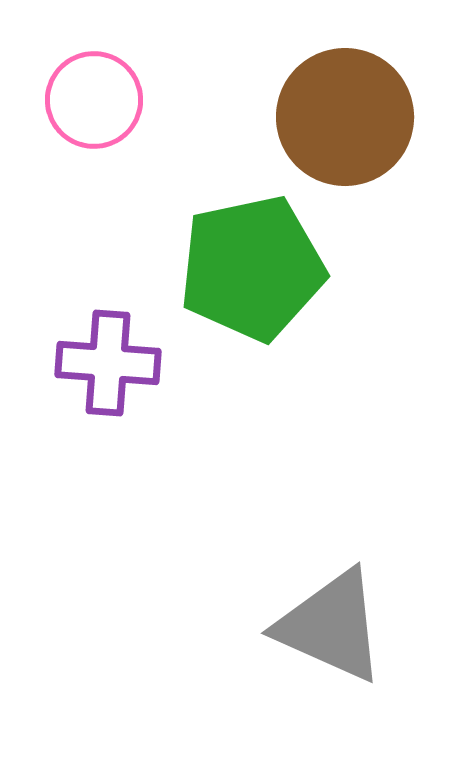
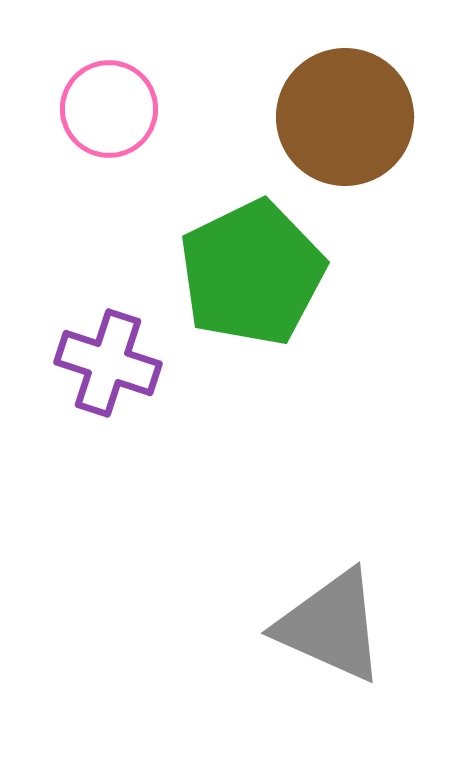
pink circle: moved 15 px right, 9 px down
green pentagon: moved 5 px down; rotated 14 degrees counterclockwise
purple cross: rotated 14 degrees clockwise
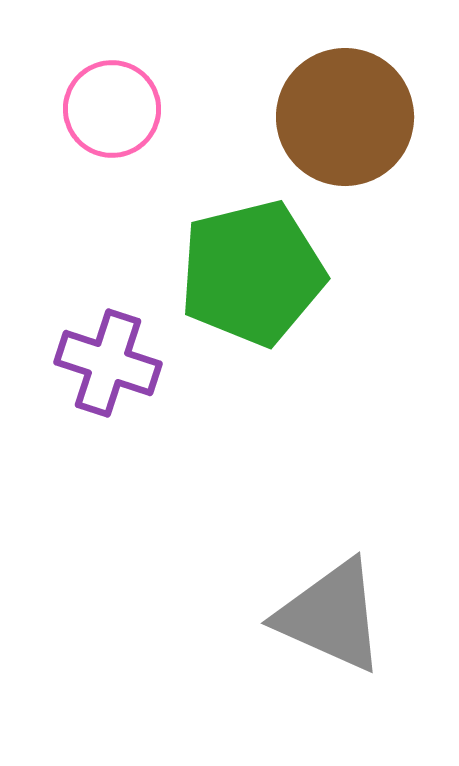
pink circle: moved 3 px right
green pentagon: rotated 12 degrees clockwise
gray triangle: moved 10 px up
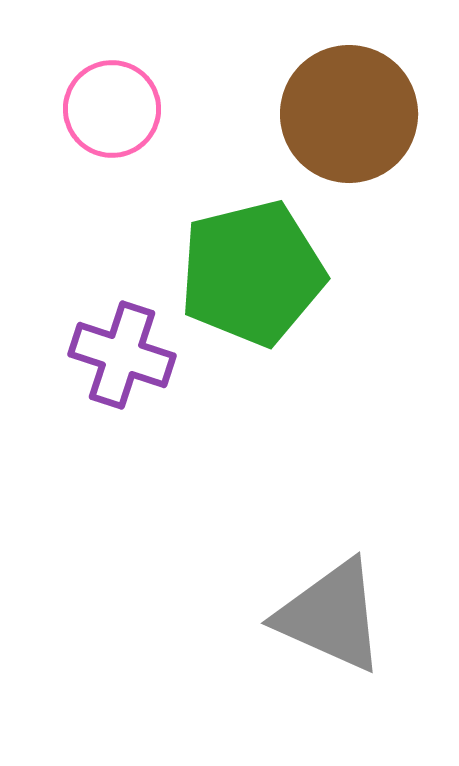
brown circle: moved 4 px right, 3 px up
purple cross: moved 14 px right, 8 px up
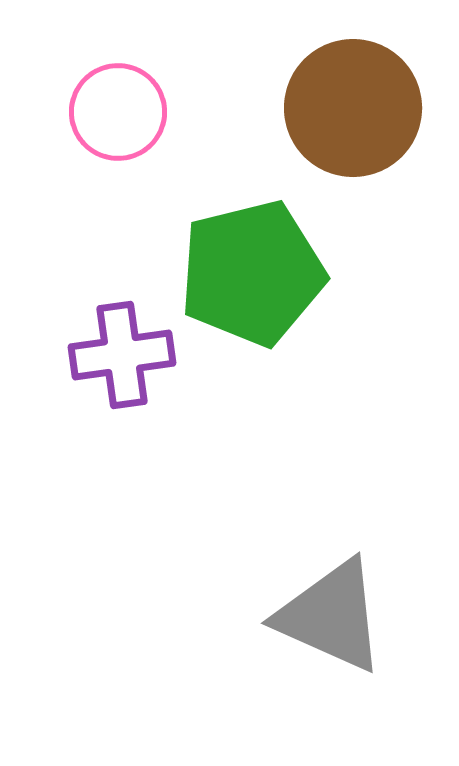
pink circle: moved 6 px right, 3 px down
brown circle: moved 4 px right, 6 px up
purple cross: rotated 26 degrees counterclockwise
